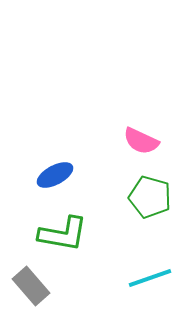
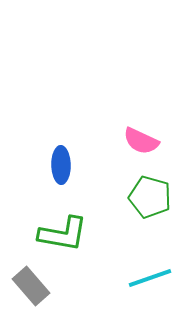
blue ellipse: moved 6 px right, 10 px up; rotated 63 degrees counterclockwise
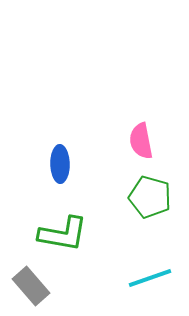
pink semicircle: rotated 54 degrees clockwise
blue ellipse: moved 1 px left, 1 px up
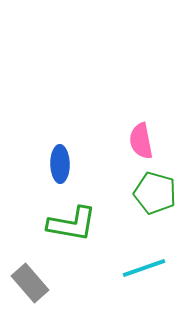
green pentagon: moved 5 px right, 4 px up
green L-shape: moved 9 px right, 10 px up
cyan line: moved 6 px left, 10 px up
gray rectangle: moved 1 px left, 3 px up
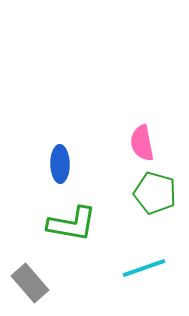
pink semicircle: moved 1 px right, 2 px down
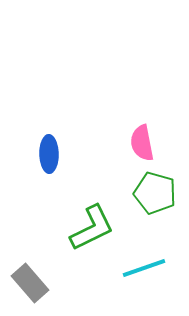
blue ellipse: moved 11 px left, 10 px up
green L-shape: moved 20 px right, 4 px down; rotated 36 degrees counterclockwise
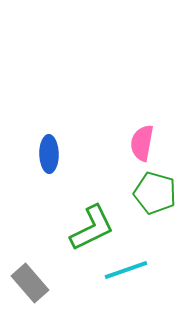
pink semicircle: rotated 21 degrees clockwise
cyan line: moved 18 px left, 2 px down
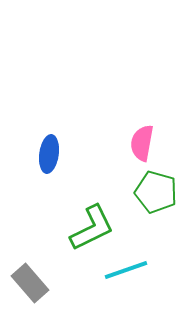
blue ellipse: rotated 9 degrees clockwise
green pentagon: moved 1 px right, 1 px up
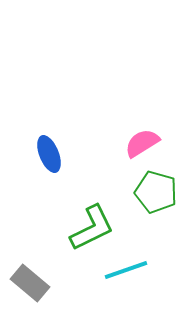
pink semicircle: rotated 48 degrees clockwise
blue ellipse: rotated 30 degrees counterclockwise
gray rectangle: rotated 9 degrees counterclockwise
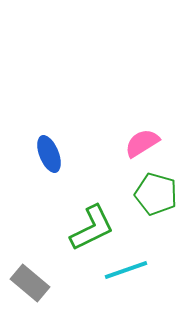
green pentagon: moved 2 px down
